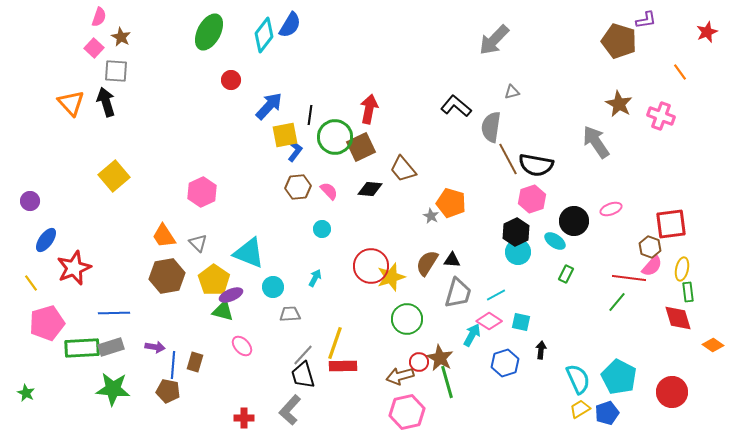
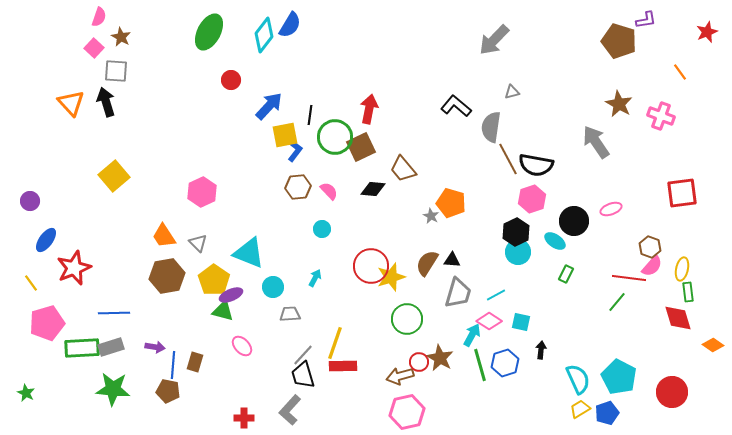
black diamond at (370, 189): moved 3 px right
red square at (671, 224): moved 11 px right, 31 px up
green line at (447, 382): moved 33 px right, 17 px up
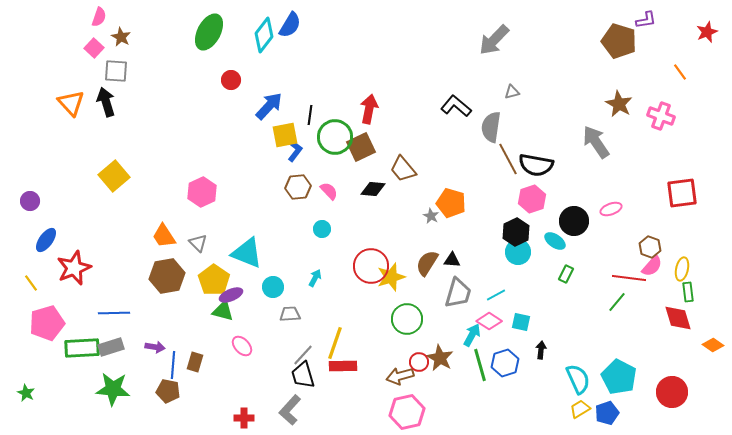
cyan triangle at (249, 253): moved 2 px left
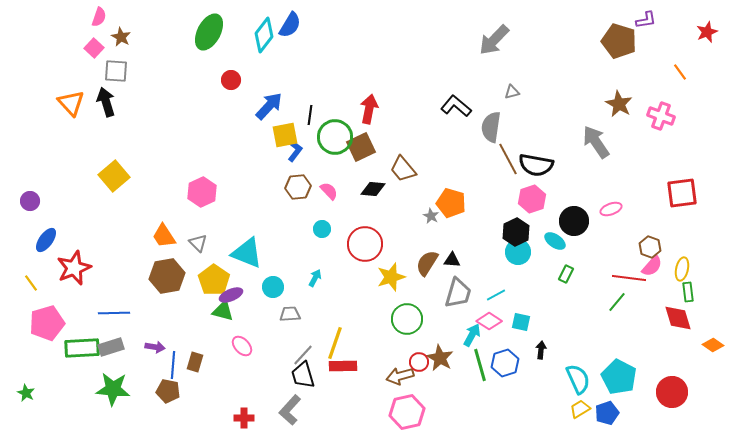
red circle at (371, 266): moved 6 px left, 22 px up
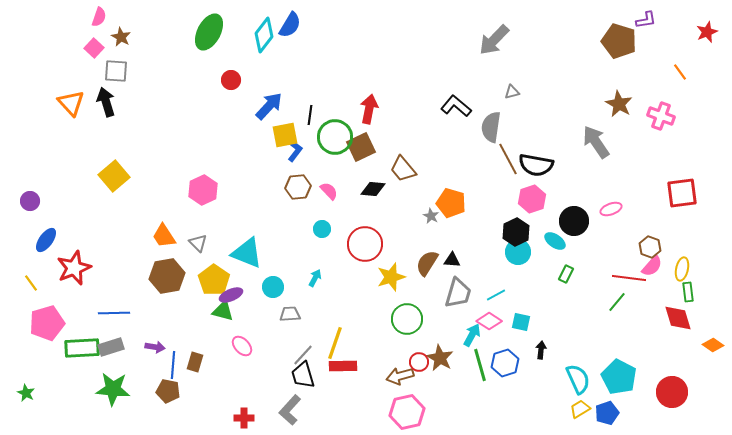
pink hexagon at (202, 192): moved 1 px right, 2 px up
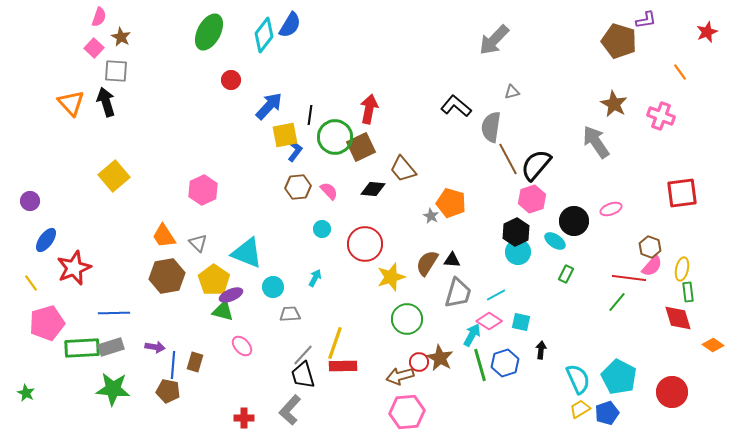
brown star at (619, 104): moved 5 px left
black semicircle at (536, 165): rotated 120 degrees clockwise
pink hexagon at (407, 412): rotated 8 degrees clockwise
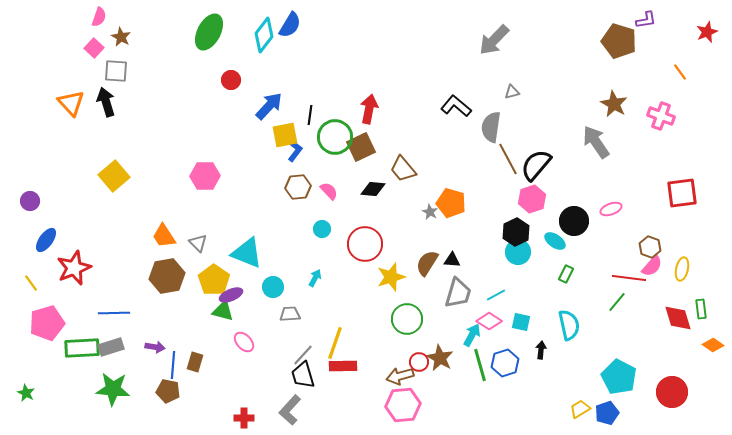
pink hexagon at (203, 190): moved 2 px right, 14 px up; rotated 24 degrees clockwise
gray star at (431, 216): moved 1 px left, 4 px up
green rectangle at (688, 292): moved 13 px right, 17 px down
pink ellipse at (242, 346): moved 2 px right, 4 px up
cyan semicircle at (578, 379): moved 9 px left, 54 px up; rotated 12 degrees clockwise
pink hexagon at (407, 412): moved 4 px left, 7 px up
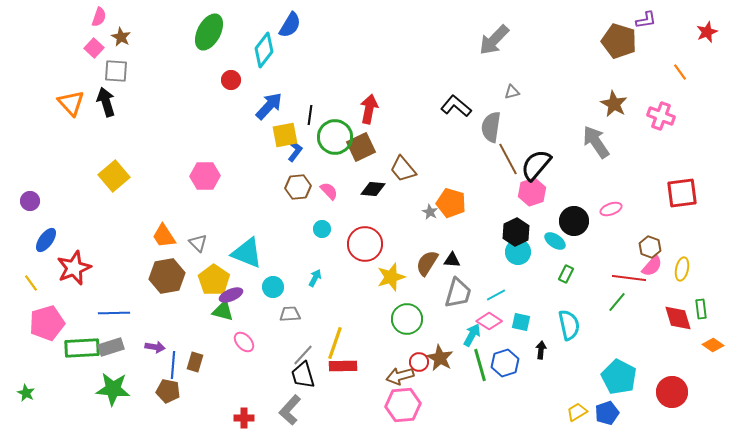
cyan diamond at (264, 35): moved 15 px down
pink hexagon at (532, 199): moved 7 px up
yellow trapezoid at (580, 409): moved 3 px left, 3 px down
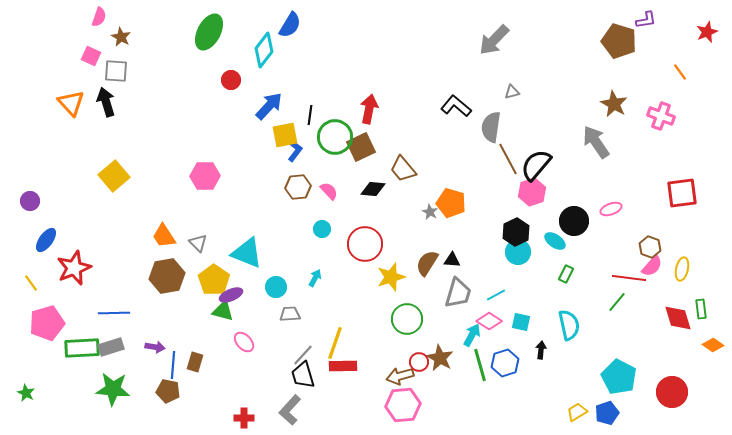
pink square at (94, 48): moved 3 px left, 8 px down; rotated 18 degrees counterclockwise
cyan circle at (273, 287): moved 3 px right
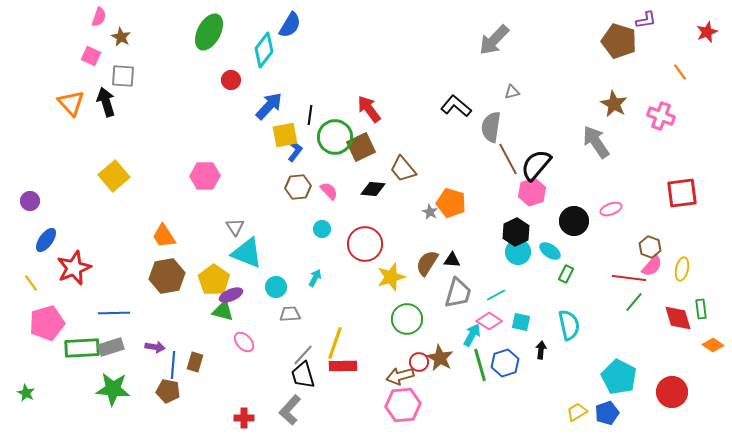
gray square at (116, 71): moved 7 px right, 5 px down
red arrow at (369, 109): rotated 48 degrees counterclockwise
cyan ellipse at (555, 241): moved 5 px left, 10 px down
gray triangle at (198, 243): moved 37 px right, 16 px up; rotated 12 degrees clockwise
green line at (617, 302): moved 17 px right
